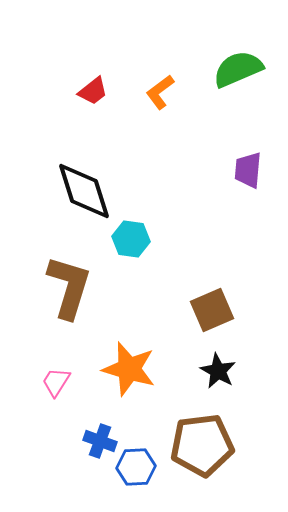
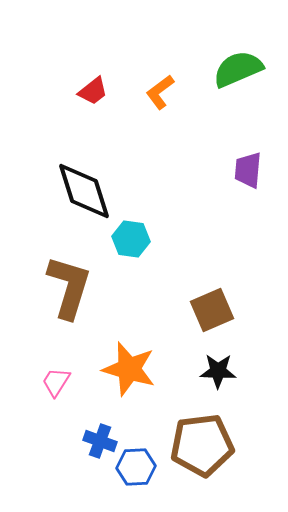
black star: rotated 27 degrees counterclockwise
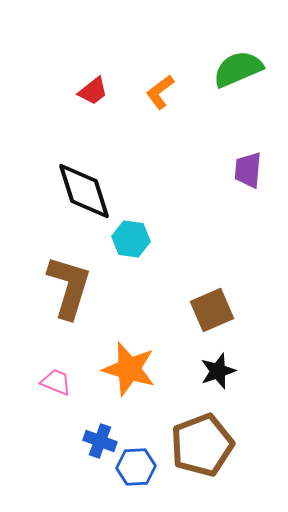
black star: rotated 21 degrees counterclockwise
pink trapezoid: rotated 80 degrees clockwise
brown pentagon: rotated 14 degrees counterclockwise
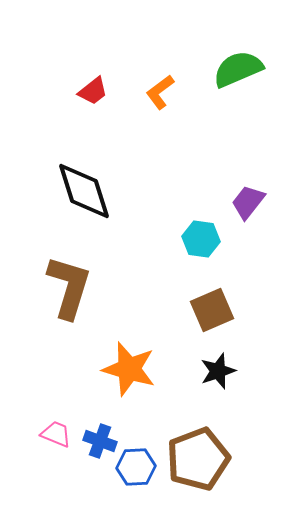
purple trapezoid: moved 32 px down; rotated 33 degrees clockwise
cyan hexagon: moved 70 px right
pink trapezoid: moved 52 px down
brown pentagon: moved 4 px left, 14 px down
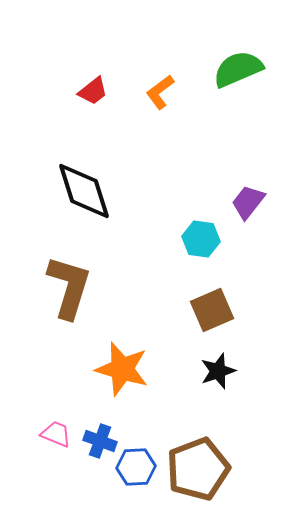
orange star: moved 7 px left
brown pentagon: moved 10 px down
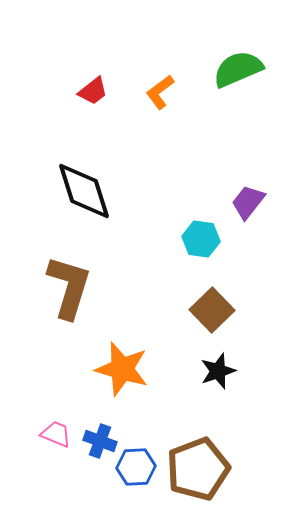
brown square: rotated 21 degrees counterclockwise
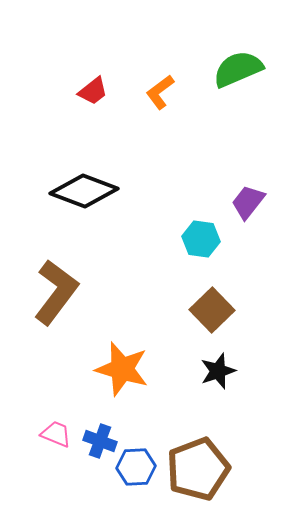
black diamond: rotated 52 degrees counterclockwise
brown L-shape: moved 13 px left, 5 px down; rotated 20 degrees clockwise
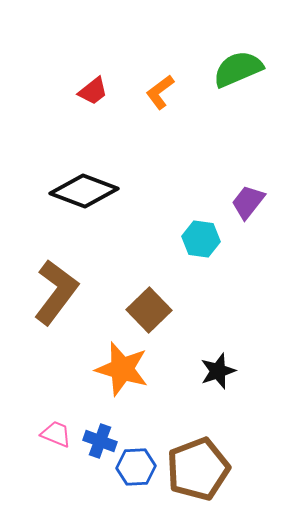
brown square: moved 63 px left
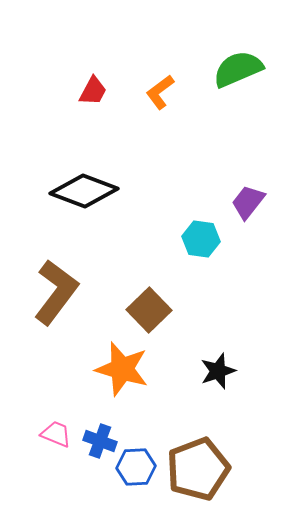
red trapezoid: rotated 24 degrees counterclockwise
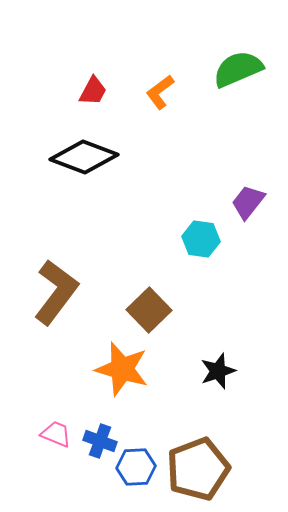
black diamond: moved 34 px up
